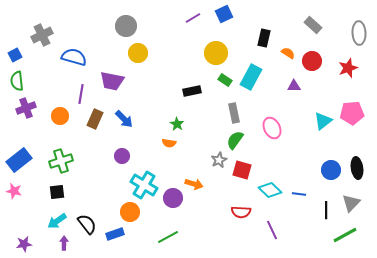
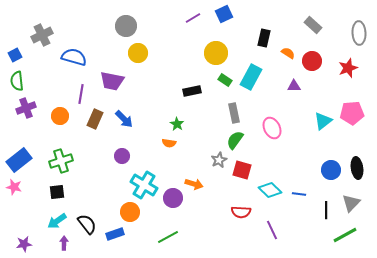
pink star at (14, 191): moved 4 px up
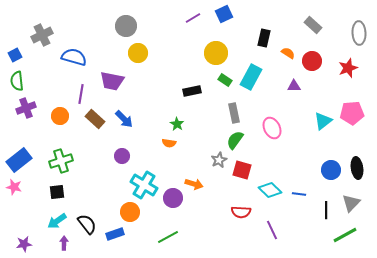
brown rectangle at (95, 119): rotated 72 degrees counterclockwise
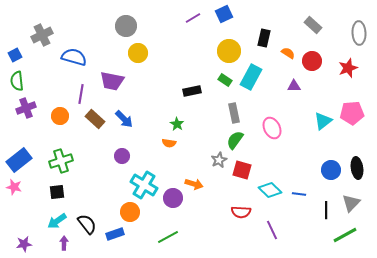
yellow circle at (216, 53): moved 13 px right, 2 px up
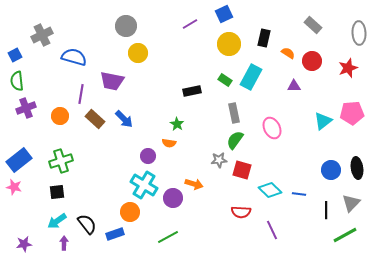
purple line at (193, 18): moved 3 px left, 6 px down
yellow circle at (229, 51): moved 7 px up
purple circle at (122, 156): moved 26 px right
gray star at (219, 160): rotated 21 degrees clockwise
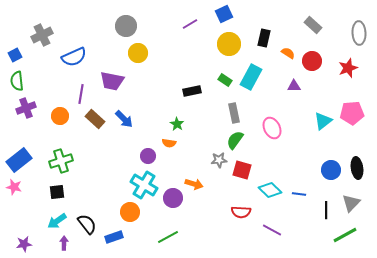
blue semicircle at (74, 57): rotated 140 degrees clockwise
purple line at (272, 230): rotated 36 degrees counterclockwise
blue rectangle at (115, 234): moved 1 px left, 3 px down
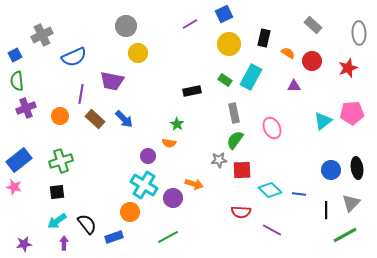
red square at (242, 170): rotated 18 degrees counterclockwise
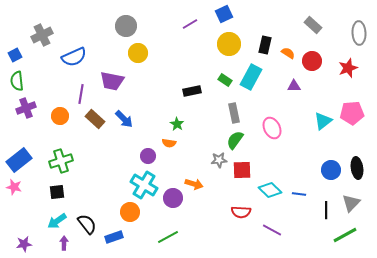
black rectangle at (264, 38): moved 1 px right, 7 px down
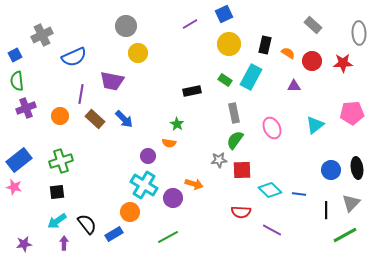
red star at (348, 68): moved 5 px left, 5 px up; rotated 18 degrees clockwise
cyan triangle at (323, 121): moved 8 px left, 4 px down
blue rectangle at (114, 237): moved 3 px up; rotated 12 degrees counterclockwise
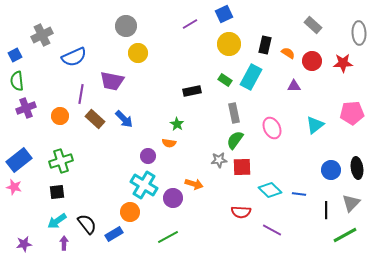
red square at (242, 170): moved 3 px up
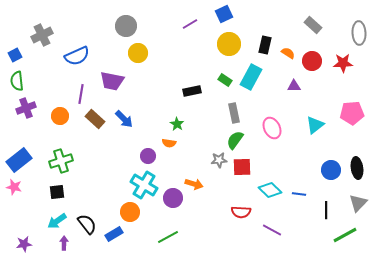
blue semicircle at (74, 57): moved 3 px right, 1 px up
gray triangle at (351, 203): moved 7 px right
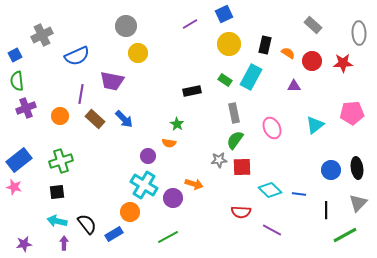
cyan arrow at (57, 221): rotated 48 degrees clockwise
